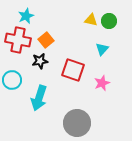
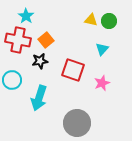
cyan star: rotated 14 degrees counterclockwise
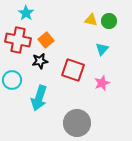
cyan star: moved 3 px up
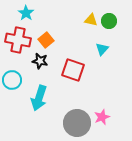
black star: rotated 21 degrees clockwise
pink star: moved 34 px down
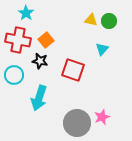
cyan circle: moved 2 px right, 5 px up
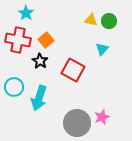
black star: rotated 21 degrees clockwise
red square: rotated 10 degrees clockwise
cyan circle: moved 12 px down
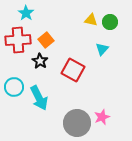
green circle: moved 1 px right, 1 px down
red cross: rotated 15 degrees counterclockwise
cyan arrow: rotated 45 degrees counterclockwise
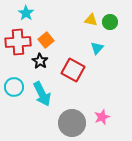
red cross: moved 2 px down
cyan triangle: moved 5 px left, 1 px up
cyan arrow: moved 3 px right, 4 px up
gray circle: moved 5 px left
